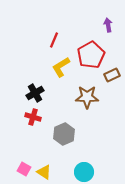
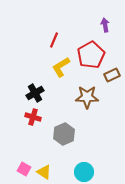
purple arrow: moved 3 px left
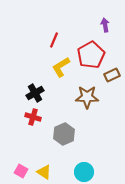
pink square: moved 3 px left, 2 px down
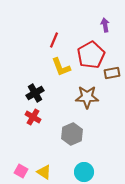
yellow L-shape: rotated 80 degrees counterclockwise
brown rectangle: moved 2 px up; rotated 14 degrees clockwise
red cross: rotated 14 degrees clockwise
gray hexagon: moved 8 px right
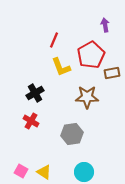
red cross: moved 2 px left, 4 px down
gray hexagon: rotated 15 degrees clockwise
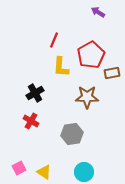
purple arrow: moved 7 px left, 13 px up; rotated 48 degrees counterclockwise
yellow L-shape: rotated 25 degrees clockwise
pink square: moved 2 px left, 3 px up; rotated 32 degrees clockwise
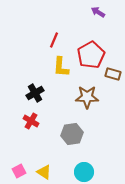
brown rectangle: moved 1 px right, 1 px down; rotated 28 degrees clockwise
pink square: moved 3 px down
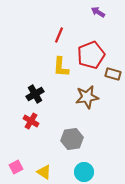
red line: moved 5 px right, 5 px up
red pentagon: rotated 8 degrees clockwise
black cross: moved 1 px down
brown star: rotated 10 degrees counterclockwise
gray hexagon: moved 5 px down
pink square: moved 3 px left, 4 px up
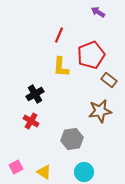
brown rectangle: moved 4 px left, 6 px down; rotated 21 degrees clockwise
brown star: moved 13 px right, 14 px down
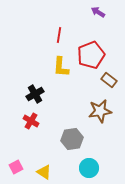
red line: rotated 14 degrees counterclockwise
cyan circle: moved 5 px right, 4 px up
